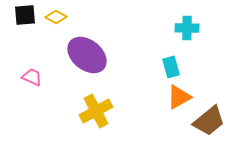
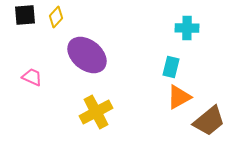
yellow diamond: rotated 75 degrees counterclockwise
cyan rectangle: rotated 30 degrees clockwise
yellow cross: moved 1 px down
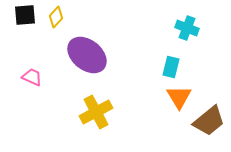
cyan cross: rotated 20 degrees clockwise
orange triangle: rotated 32 degrees counterclockwise
